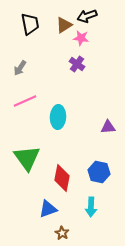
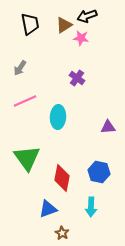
purple cross: moved 14 px down
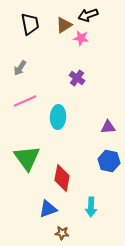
black arrow: moved 1 px right, 1 px up
blue hexagon: moved 10 px right, 11 px up
brown star: rotated 24 degrees counterclockwise
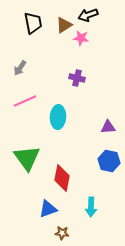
black trapezoid: moved 3 px right, 1 px up
purple cross: rotated 21 degrees counterclockwise
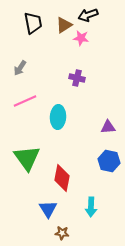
blue triangle: rotated 42 degrees counterclockwise
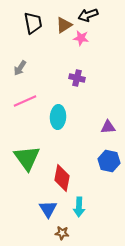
cyan arrow: moved 12 px left
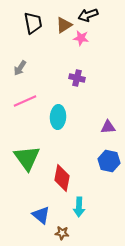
blue triangle: moved 7 px left, 6 px down; rotated 18 degrees counterclockwise
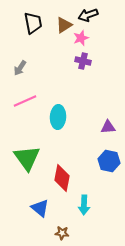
pink star: rotated 28 degrees counterclockwise
purple cross: moved 6 px right, 17 px up
cyan arrow: moved 5 px right, 2 px up
blue triangle: moved 1 px left, 7 px up
